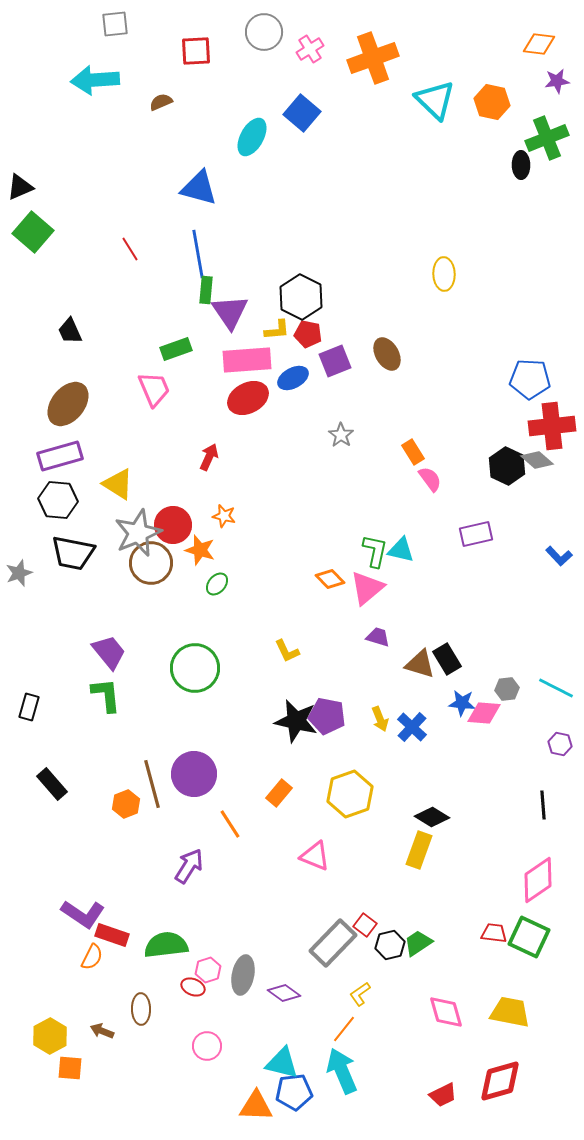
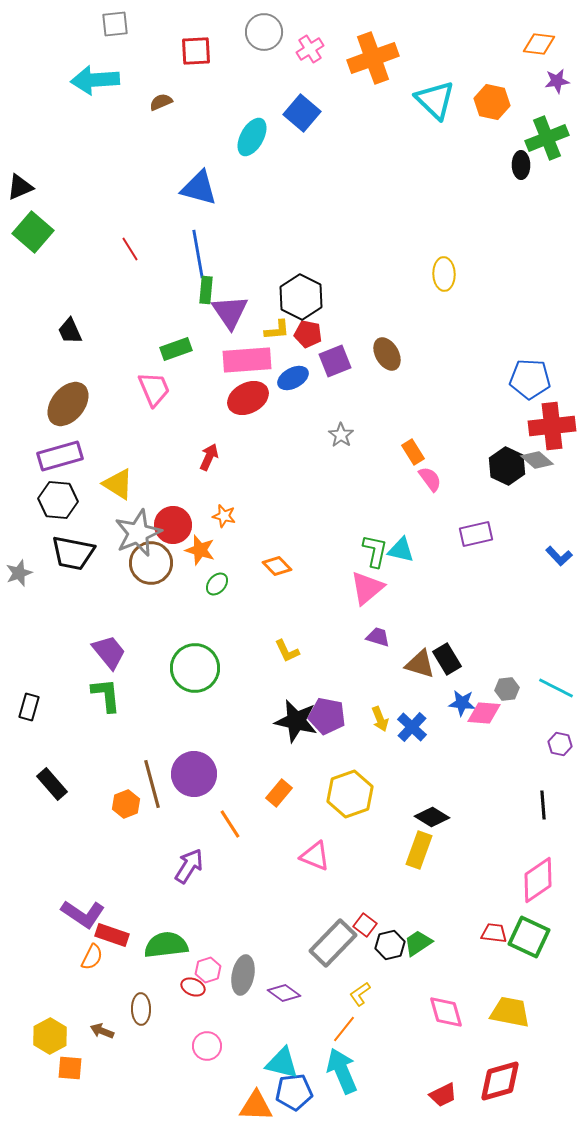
orange diamond at (330, 579): moved 53 px left, 13 px up
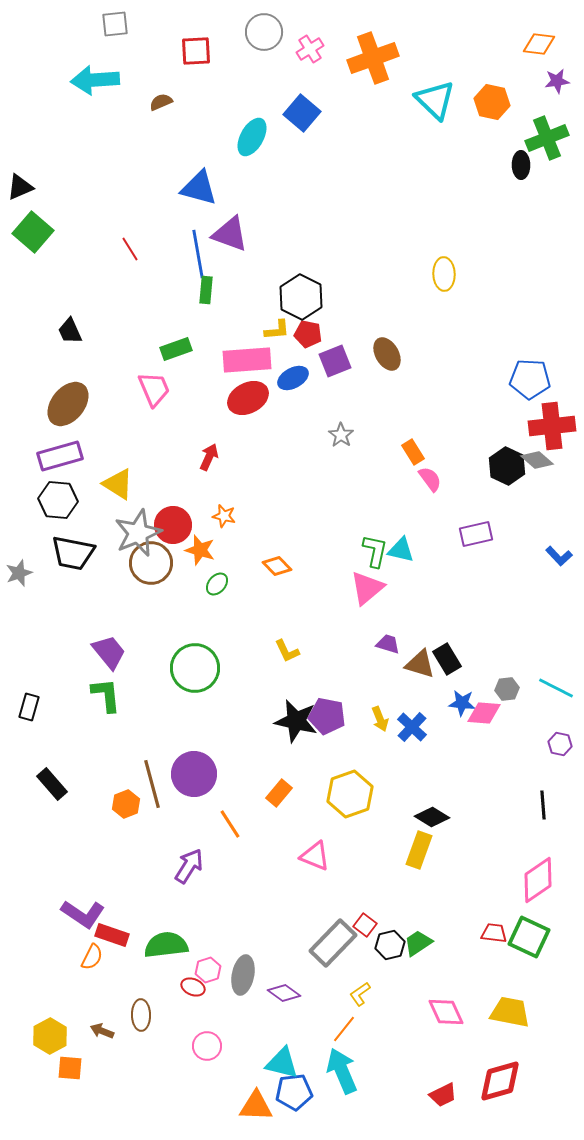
purple triangle at (230, 312): moved 78 px up; rotated 36 degrees counterclockwise
purple trapezoid at (378, 637): moved 10 px right, 7 px down
brown ellipse at (141, 1009): moved 6 px down
pink diamond at (446, 1012): rotated 9 degrees counterclockwise
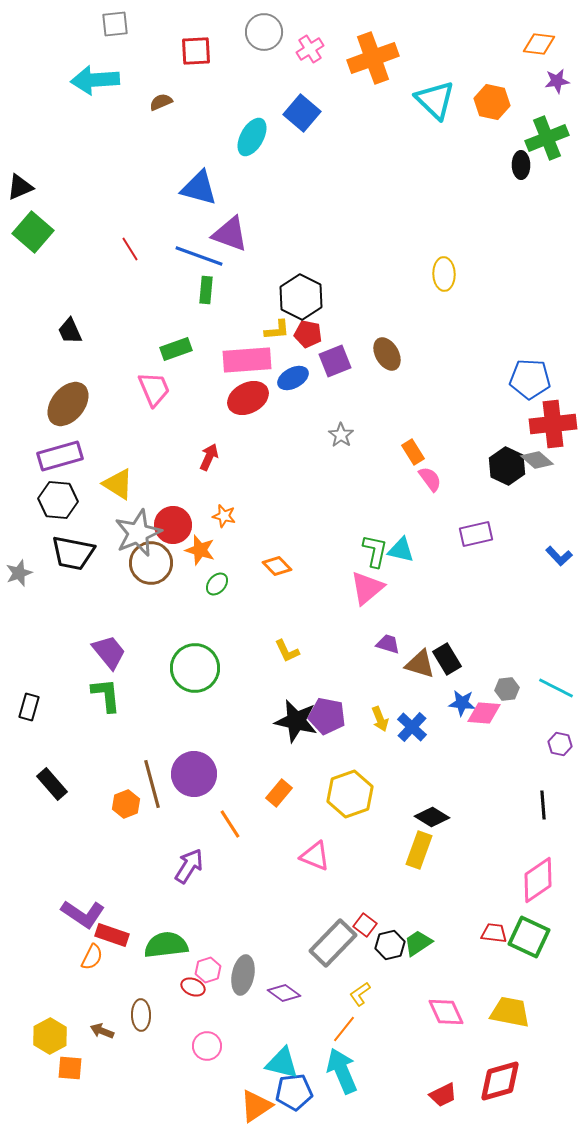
blue line at (198, 254): moved 1 px right, 2 px down; rotated 60 degrees counterclockwise
red cross at (552, 426): moved 1 px right, 2 px up
orange triangle at (256, 1106): rotated 36 degrees counterclockwise
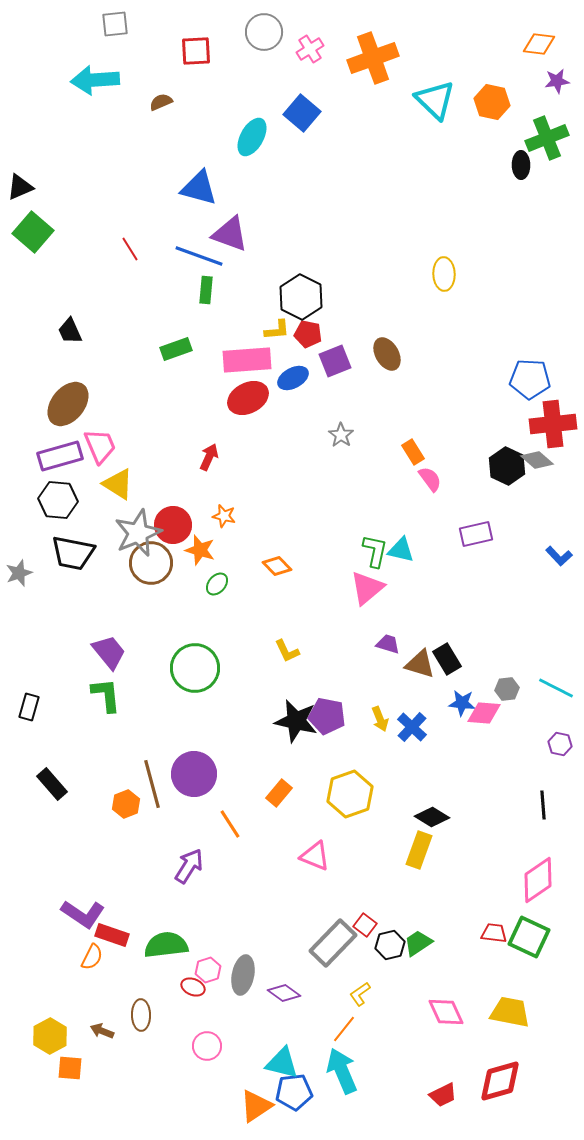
pink trapezoid at (154, 389): moved 54 px left, 57 px down
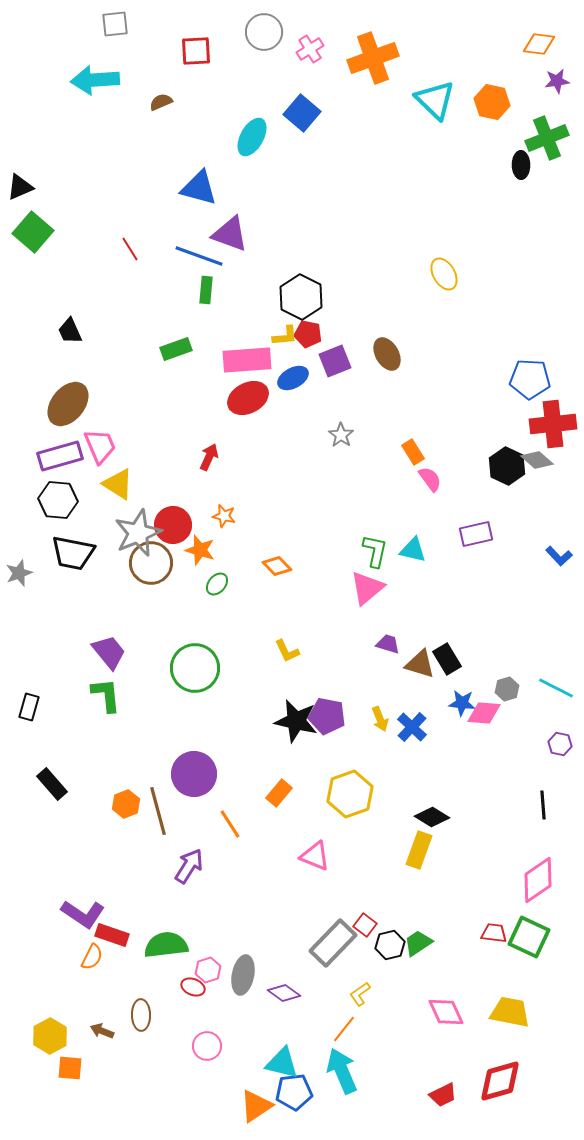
yellow ellipse at (444, 274): rotated 28 degrees counterclockwise
yellow L-shape at (277, 330): moved 8 px right, 6 px down
cyan triangle at (401, 550): moved 12 px right
gray hexagon at (507, 689): rotated 10 degrees counterclockwise
brown line at (152, 784): moved 6 px right, 27 px down
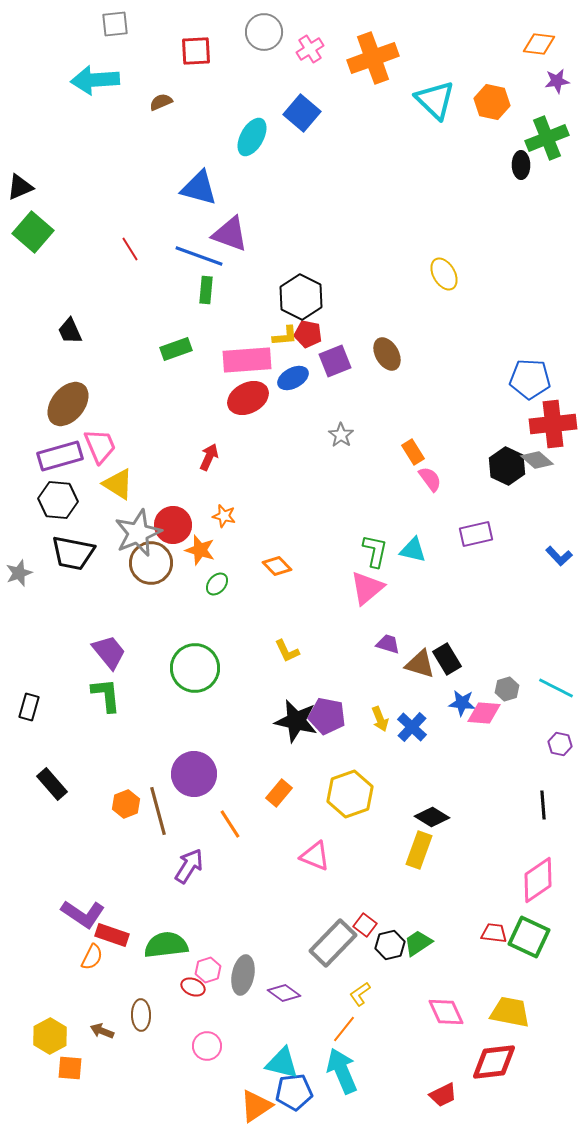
red diamond at (500, 1081): moved 6 px left, 19 px up; rotated 9 degrees clockwise
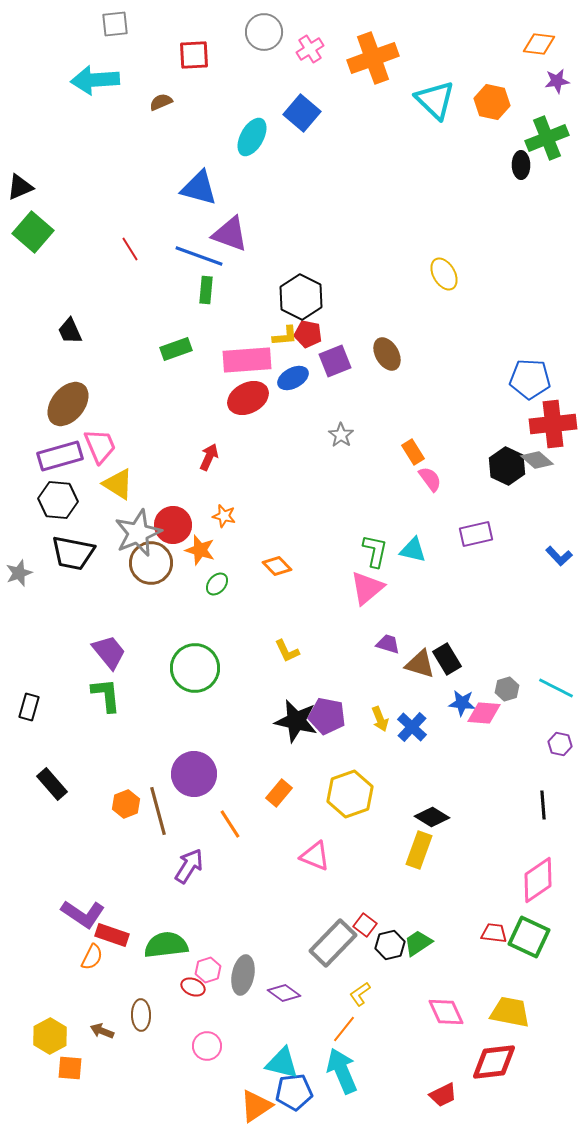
red square at (196, 51): moved 2 px left, 4 px down
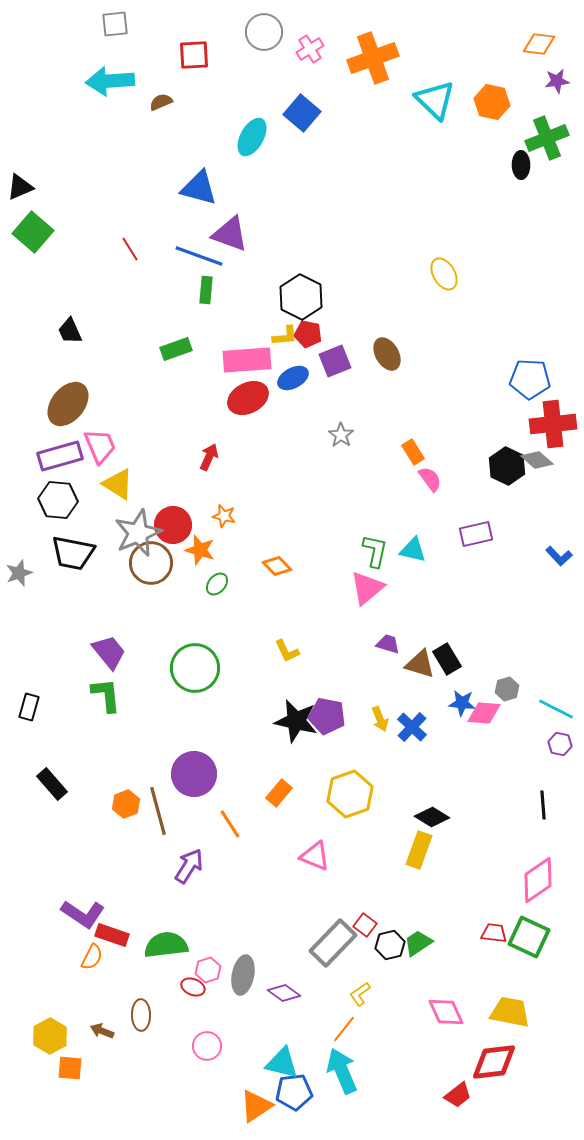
cyan arrow at (95, 80): moved 15 px right, 1 px down
cyan line at (556, 688): moved 21 px down
red trapezoid at (443, 1095): moved 15 px right; rotated 12 degrees counterclockwise
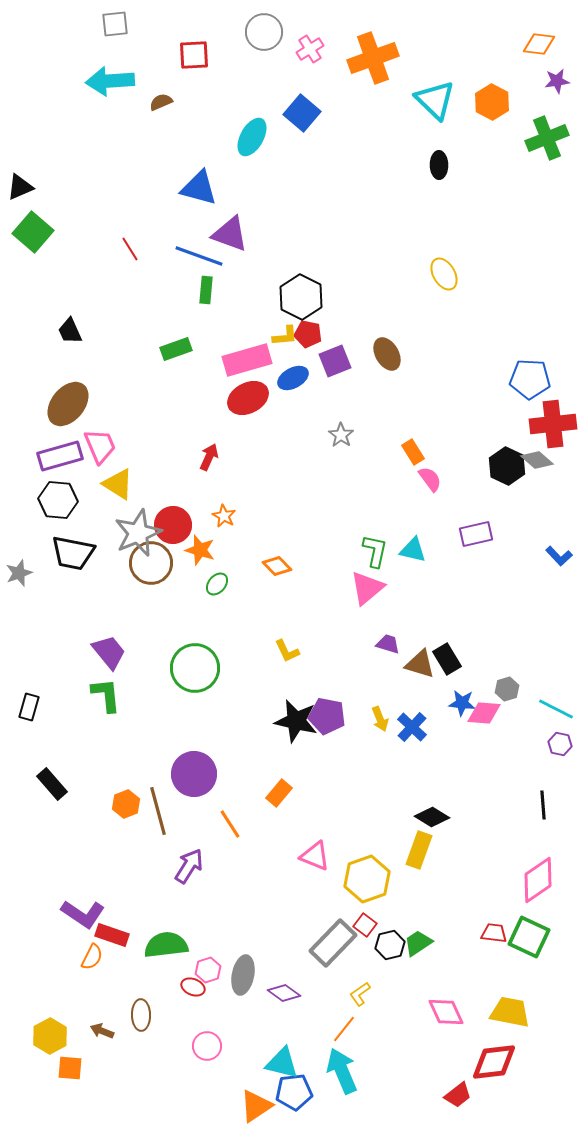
orange hexagon at (492, 102): rotated 16 degrees clockwise
black ellipse at (521, 165): moved 82 px left
pink rectangle at (247, 360): rotated 12 degrees counterclockwise
orange star at (224, 516): rotated 15 degrees clockwise
yellow hexagon at (350, 794): moved 17 px right, 85 px down
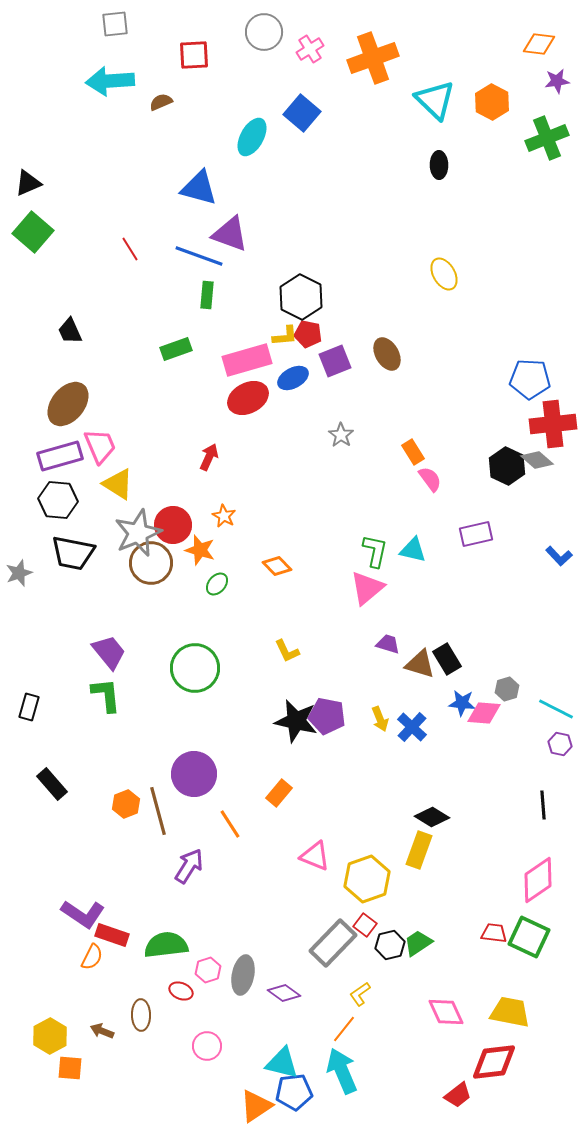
black triangle at (20, 187): moved 8 px right, 4 px up
green rectangle at (206, 290): moved 1 px right, 5 px down
red ellipse at (193, 987): moved 12 px left, 4 px down
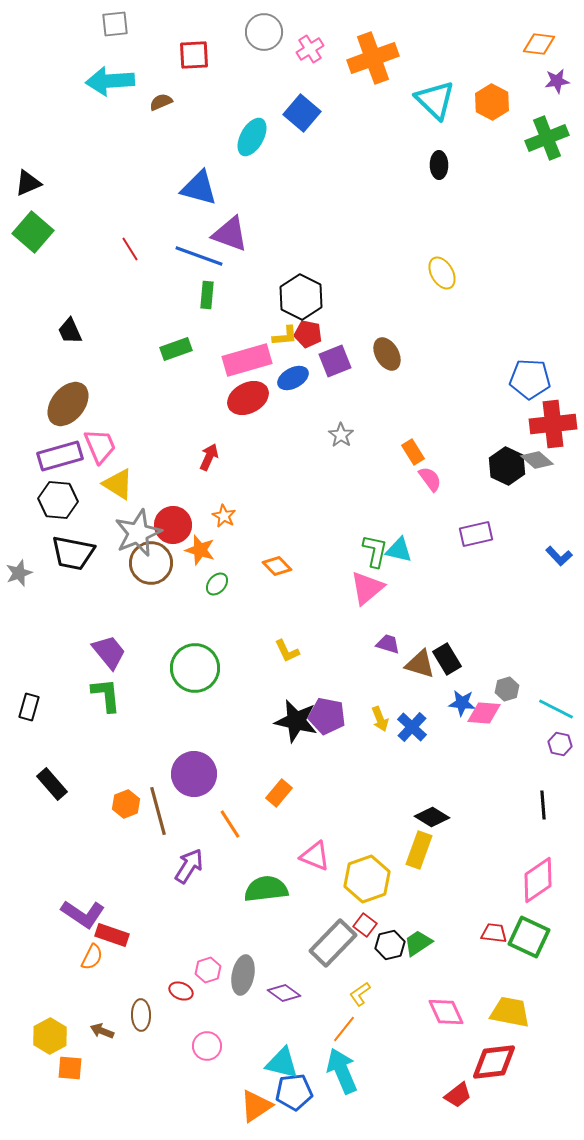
yellow ellipse at (444, 274): moved 2 px left, 1 px up
cyan triangle at (413, 550): moved 14 px left
green semicircle at (166, 945): moved 100 px right, 56 px up
